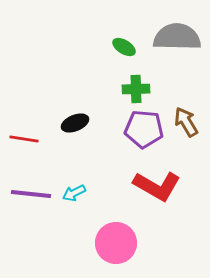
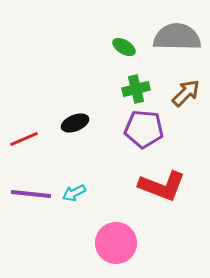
green cross: rotated 12 degrees counterclockwise
brown arrow: moved 29 px up; rotated 76 degrees clockwise
red line: rotated 32 degrees counterclockwise
red L-shape: moved 5 px right; rotated 9 degrees counterclockwise
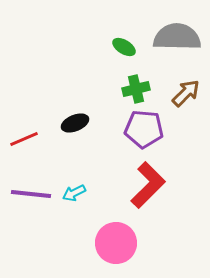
red L-shape: moved 14 px left, 1 px up; rotated 66 degrees counterclockwise
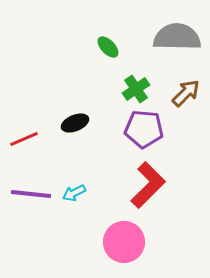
green ellipse: moved 16 px left; rotated 15 degrees clockwise
green cross: rotated 20 degrees counterclockwise
pink circle: moved 8 px right, 1 px up
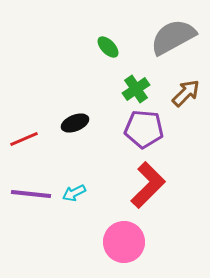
gray semicircle: moved 4 px left; rotated 30 degrees counterclockwise
